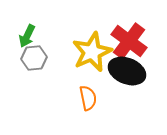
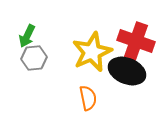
red cross: moved 7 px right; rotated 18 degrees counterclockwise
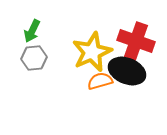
green arrow: moved 5 px right, 5 px up
orange semicircle: moved 12 px right, 17 px up; rotated 95 degrees counterclockwise
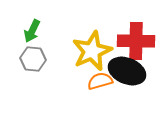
red cross: rotated 18 degrees counterclockwise
yellow star: moved 1 px up
gray hexagon: moved 1 px left, 1 px down; rotated 10 degrees clockwise
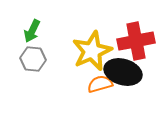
red cross: rotated 12 degrees counterclockwise
black ellipse: moved 4 px left, 1 px down; rotated 6 degrees counterclockwise
orange semicircle: moved 3 px down
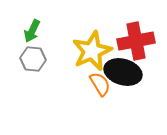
orange semicircle: rotated 75 degrees clockwise
